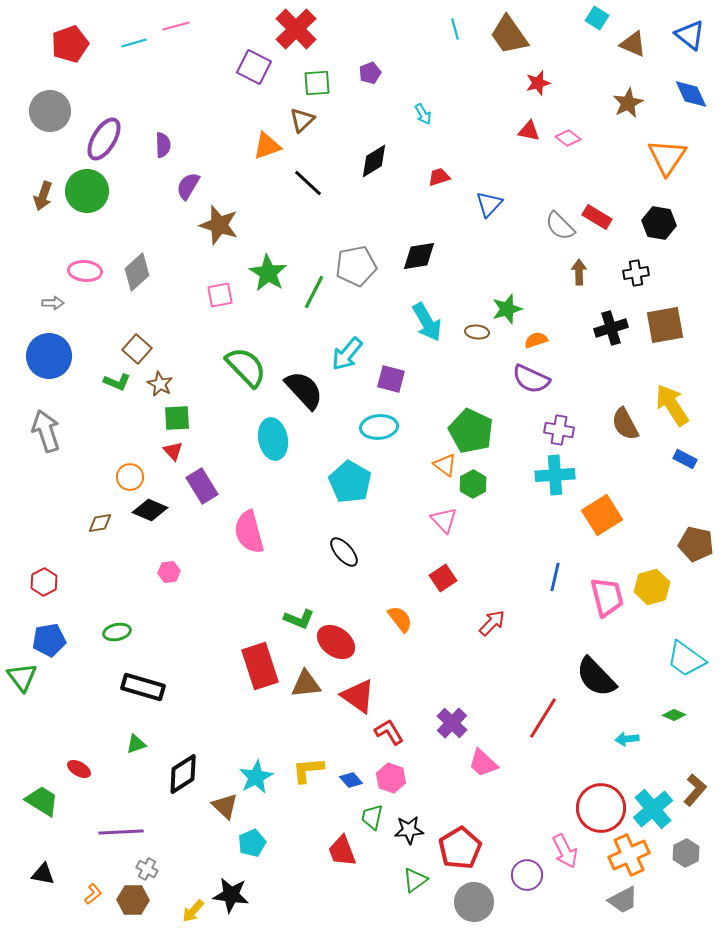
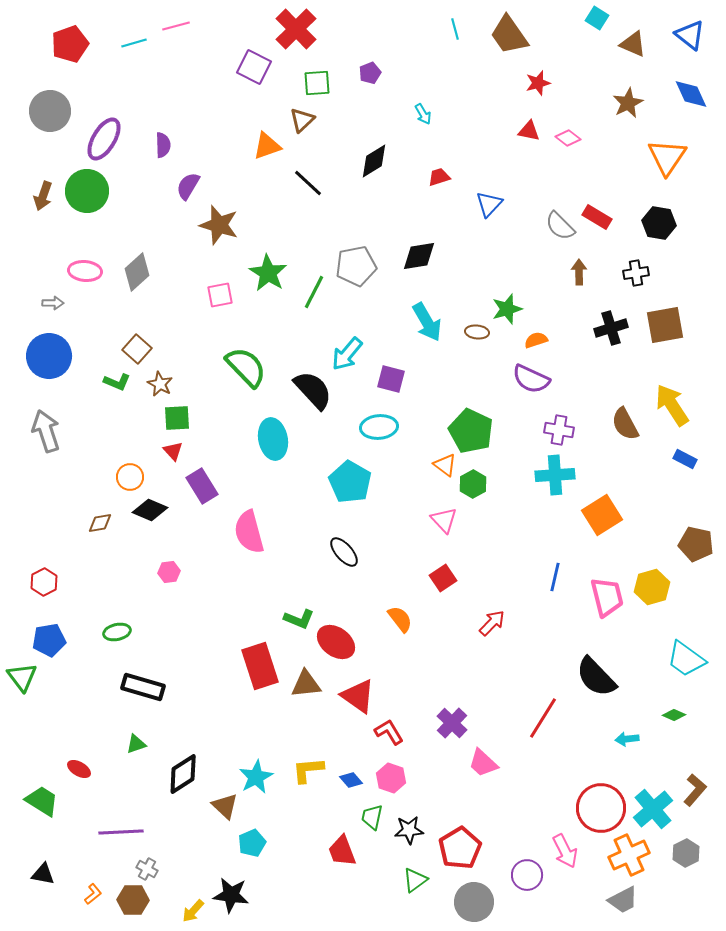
black semicircle at (304, 390): moved 9 px right
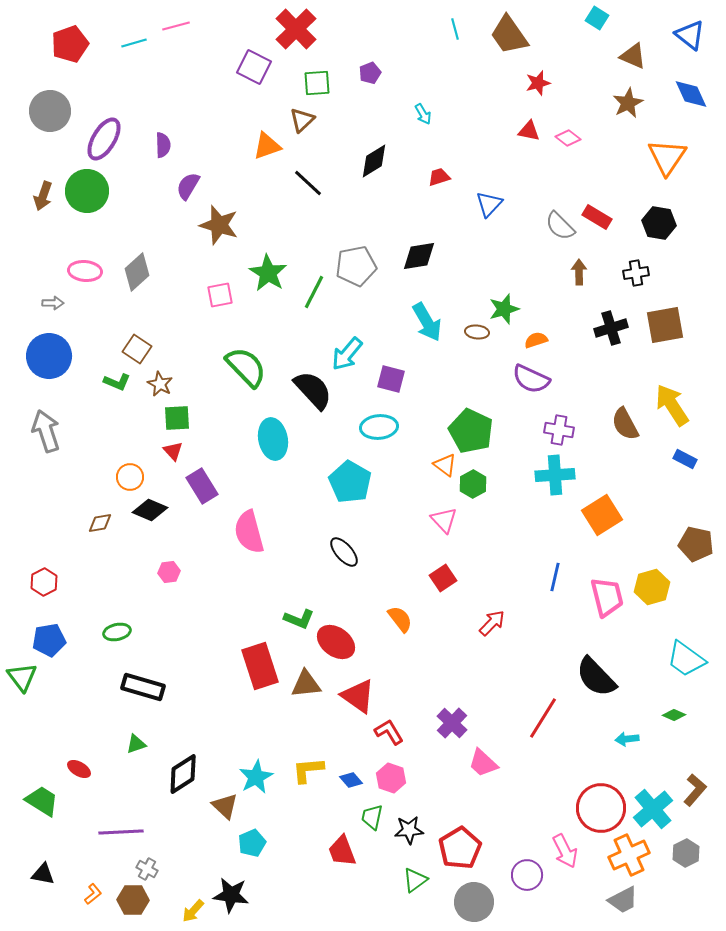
brown triangle at (633, 44): moved 12 px down
green star at (507, 309): moved 3 px left
brown square at (137, 349): rotated 8 degrees counterclockwise
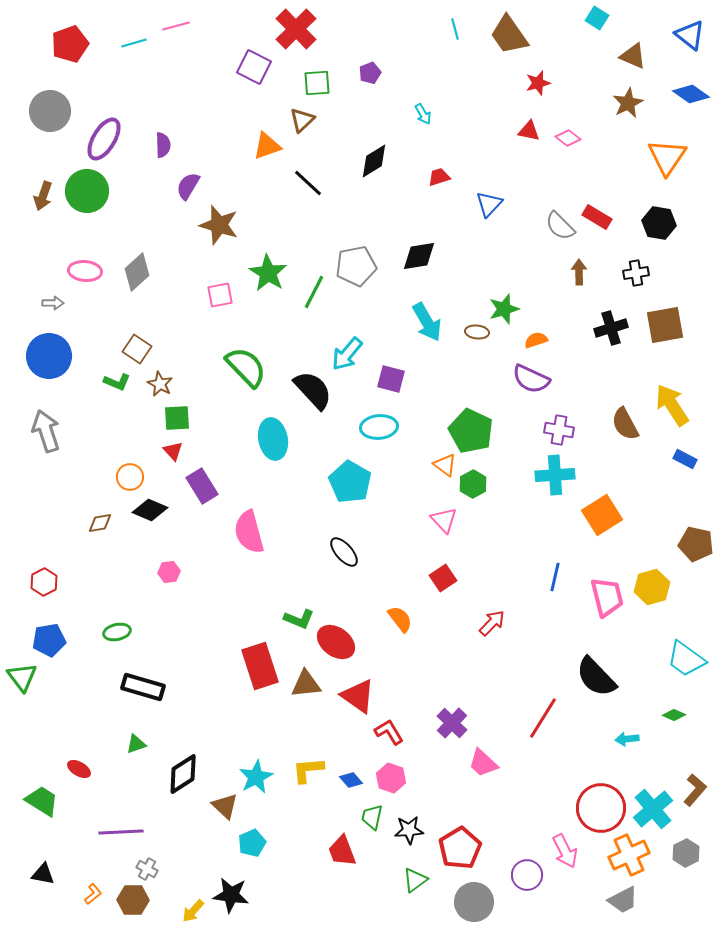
blue diamond at (691, 94): rotated 30 degrees counterclockwise
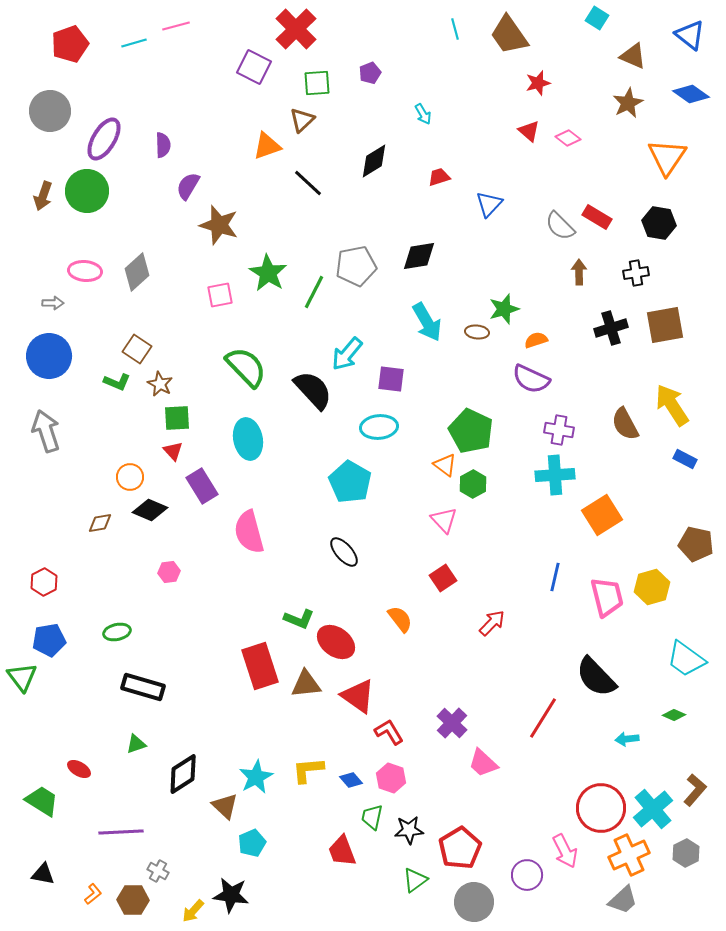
red triangle at (529, 131): rotated 30 degrees clockwise
purple square at (391, 379): rotated 8 degrees counterclockwise
cyan ellipse at (273, 439): moved 25 px left
gray cross at (147, 869): moved 11 px right, 2 px down
gray trapezoid at (623, 900): rotated 16 degrees counterclockwise
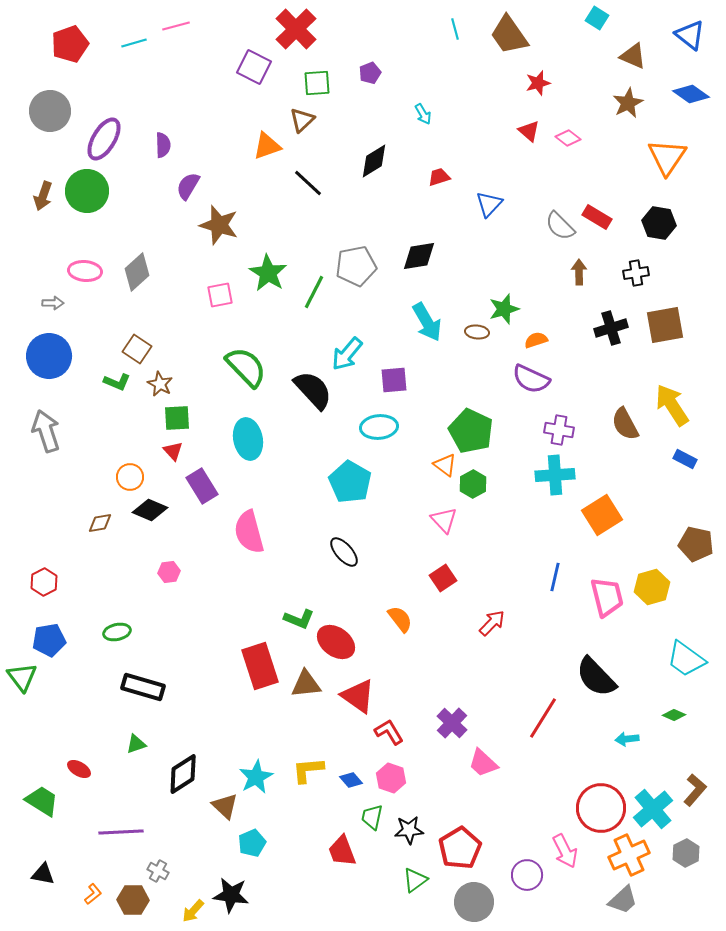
purple square at (391, 379): moved 3 px right, 1 px down; rotated 12 degrees counterclockwise
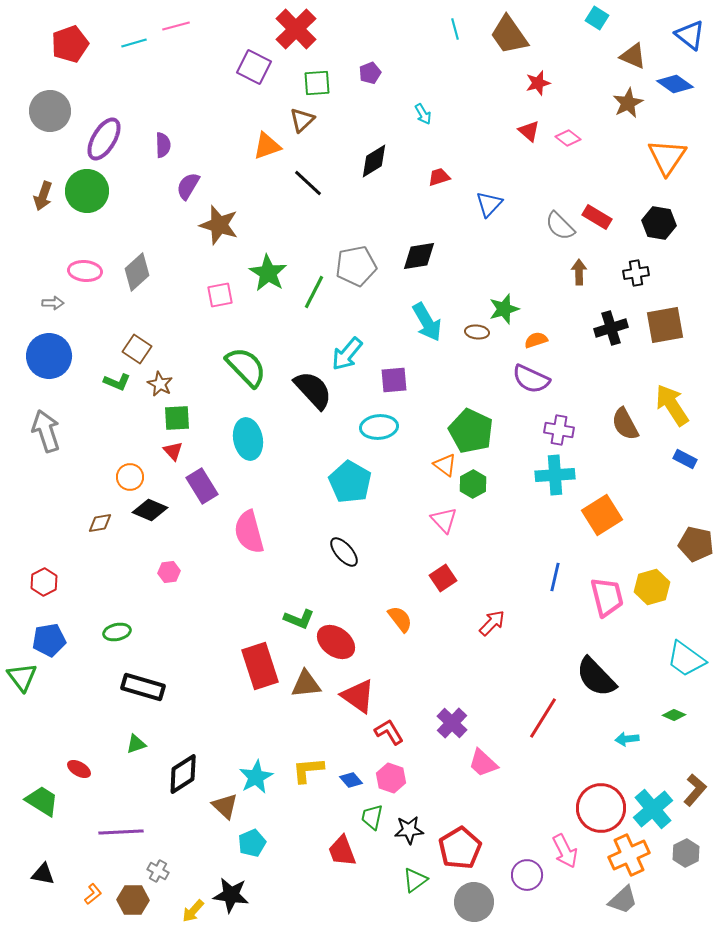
blue diamond at (691, 94): moved 16 px left, 10 px up
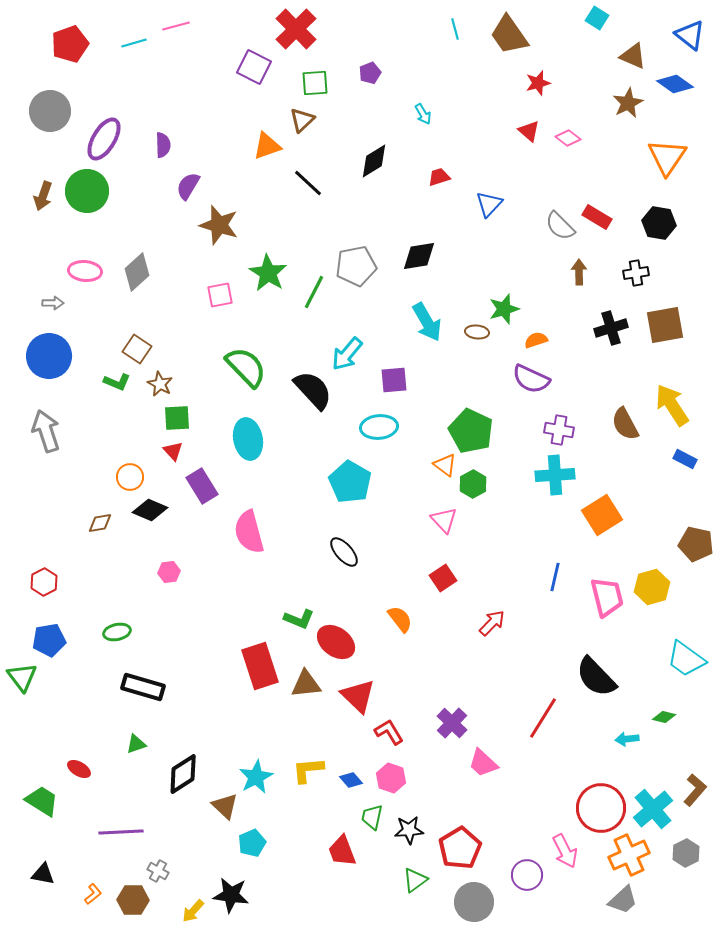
green square at (317, 83): moved 2 px left
red triangle at (358, 696): rotated 9 degrees clockwise
green diamond at (674, 715): moved 10 px left, 2 px down; rotated 10 degrees counterclockwise
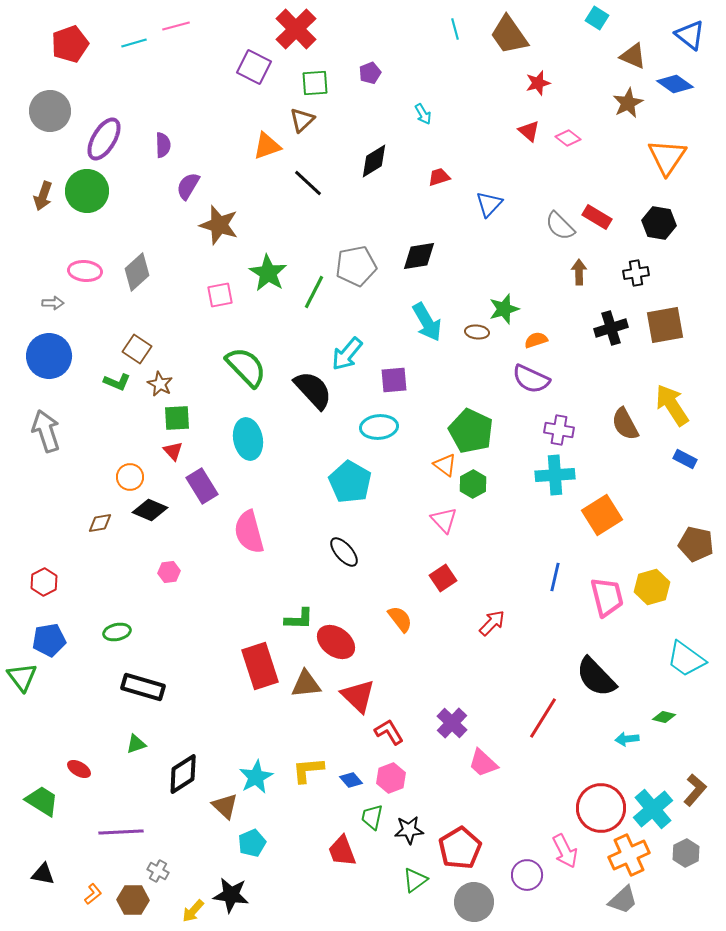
green L-shape at (299, 619): rotated 20 degrees counterclockwise
pink hexagon at (391, 778): rotated 20 degrees clockwise
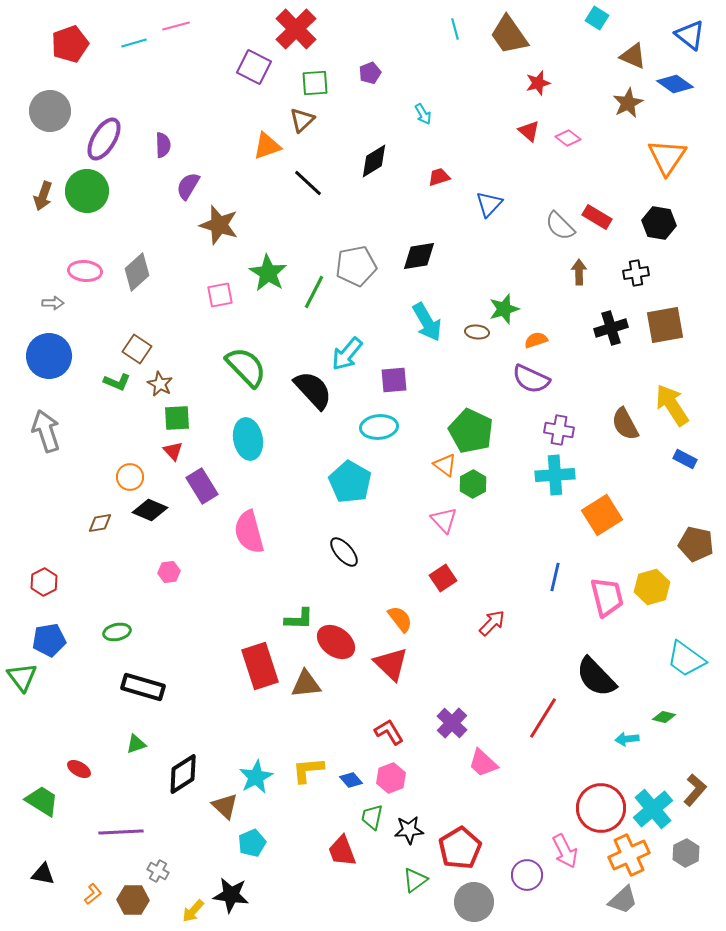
red triangle at (358, 696): moved 33 px right, 32 px up
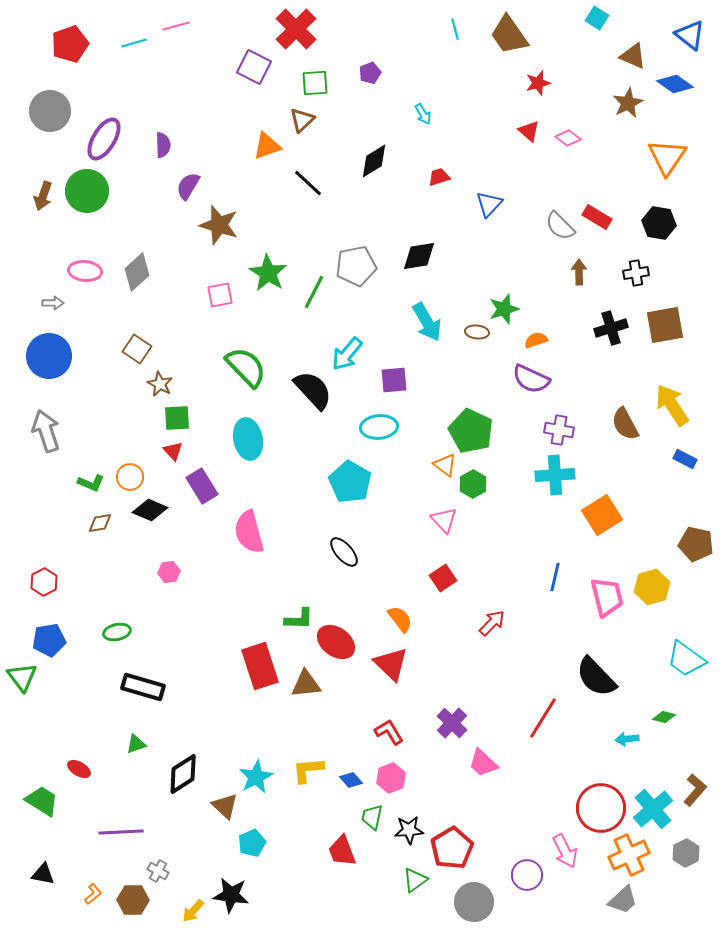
green L-shape at (117, 382): moved 26 px left, 101 px down
red pentagon at (460, 848): moved 8 px left
